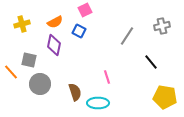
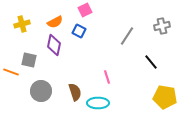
orange line: rotated 28 degrees counterclockwise
gray circle: moved 1 px right, 7 px down
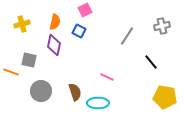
orange semicircle: rotated 49 degrees counterclockwise
pink line: rotated 48 degrees counterclockwise
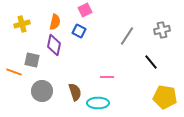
gray cross: moved 4 px down
gray square: moved 3 px right
orange line: moved 3 px right
pink line: rotated 24 degrees counterclockwise
gray circle: moved 1 px right
